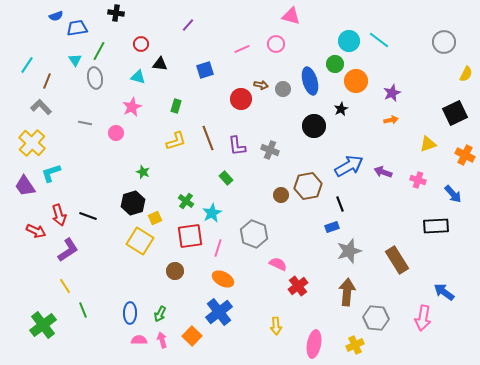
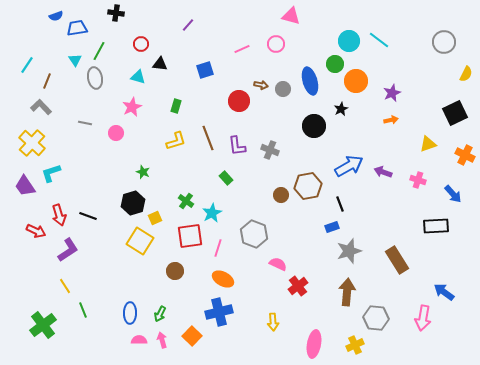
red circle at (241, 99): moved 2 px left, 2 px down
blue cross at (219, 312): rotated 24 degrees clockwise
yellow arrow at (276, 326): moved 3 px left, 4 px up
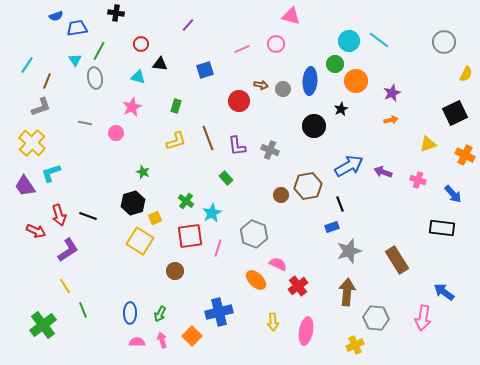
blue ellipse at (310, 81): rotated 20 degrees clockwise
gray L-shape at (41, 107): rotated 115 degrees clockwise
black rectangle at (436, 226): moved 6 px right, 2 px down; rotated 10 degrees clockwise
orange ellipse at (223, 279): moved 33 px right, 1 px down; rotated 15 degrees clockwise
pink semicircle at (139, 340): moved 2 px left, 2 px down
pink ellipse at (314, 344): moved 8 px left, 13 px up
